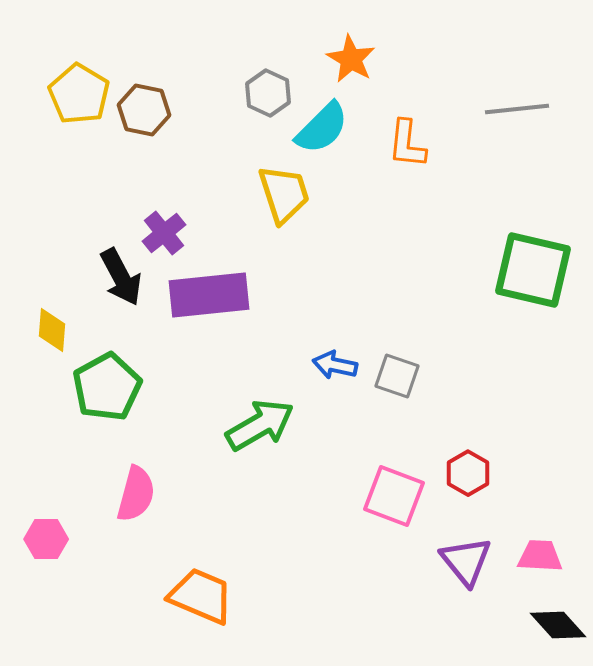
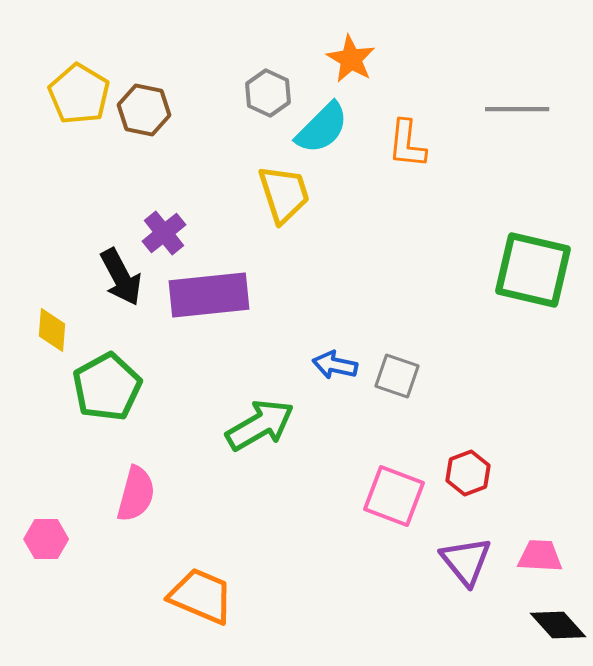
gray line: rotated 6 degrees clockwise
red hexagon: rotated 9 degrees clockwise
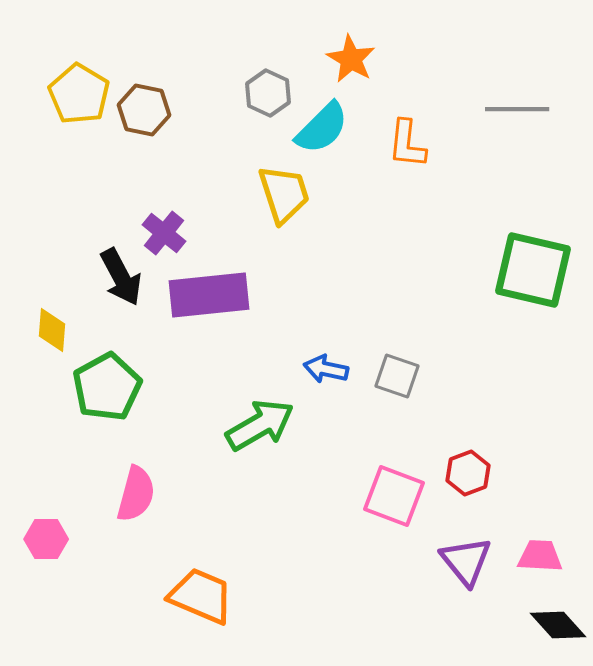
purple cross: rotated 12 degrees counterclockwise
blue arrow: moved 9 px left, 4 px down
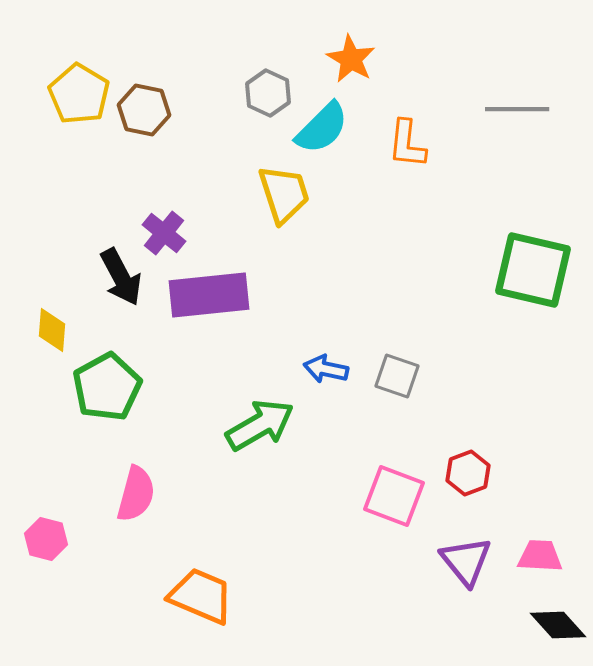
pink hexagon: rotated 15 degrees clockwise
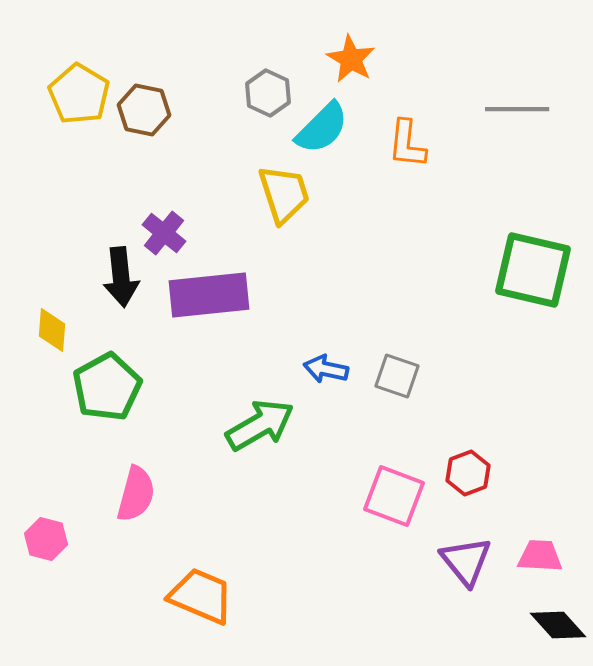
black arrow: rotated 22 degrees clockwise
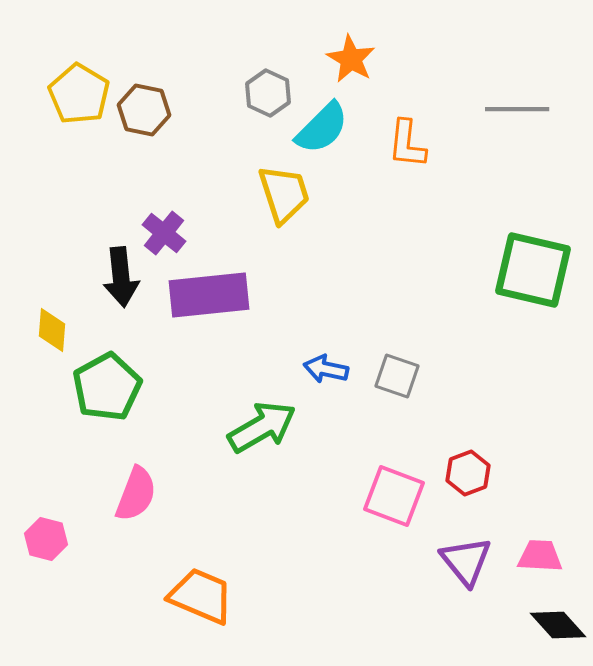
green arrow: moved 2 px right, 2 px down
pink semicircle: rotated 6 degrees clockwise
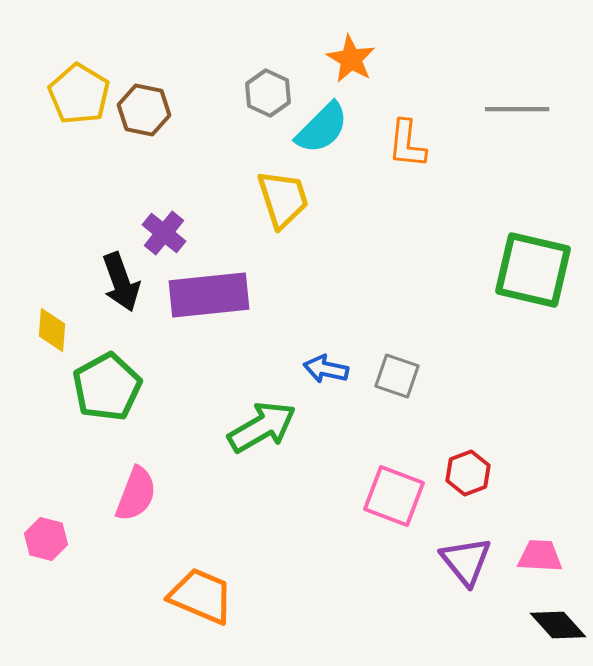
yellow trapezoid: moved 1 px left, 5 px down
black arrow: moved 5 px down; rotated 14 degrees counterclockwise
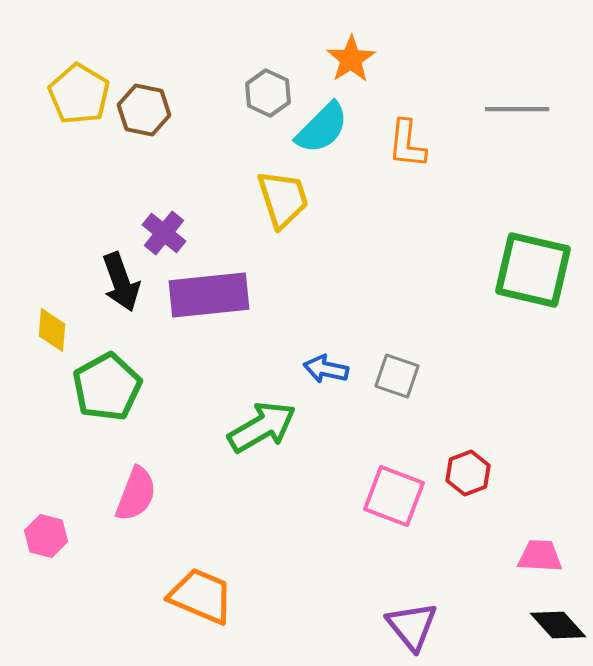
orange star: rotated 9 degrees clockwise
pink hexagon: moved 3 px up
purple triangle: moved 54 px left, 65 px down
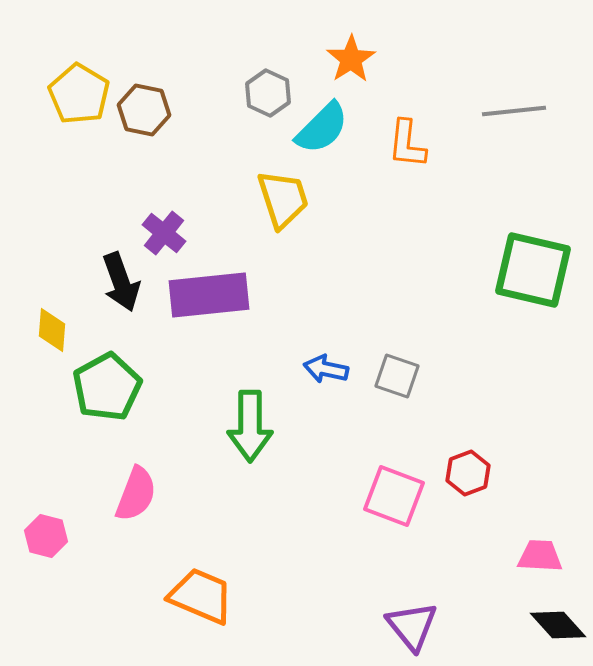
gray line: moved 3 px left, 2 px down; rotated 6 degrees counterclockwise
green arrow: moved 12 px left, 1 px up; rotated 120 degrees clockwise
